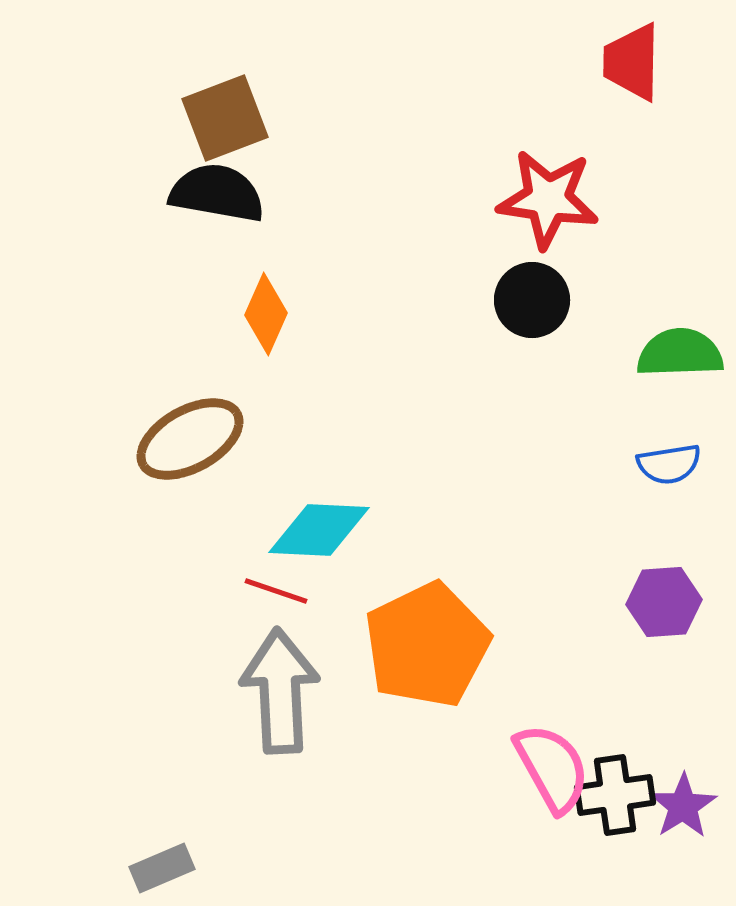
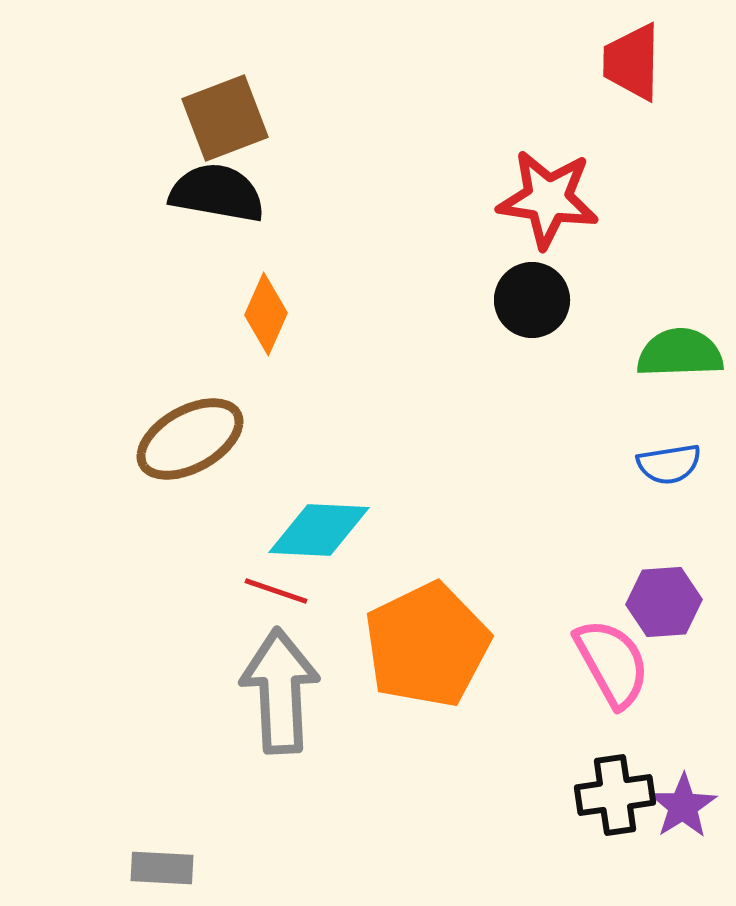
pink semicircle: moved 60 px right, 105 px up
gray rectangle: rotated 26 degrees clockwise
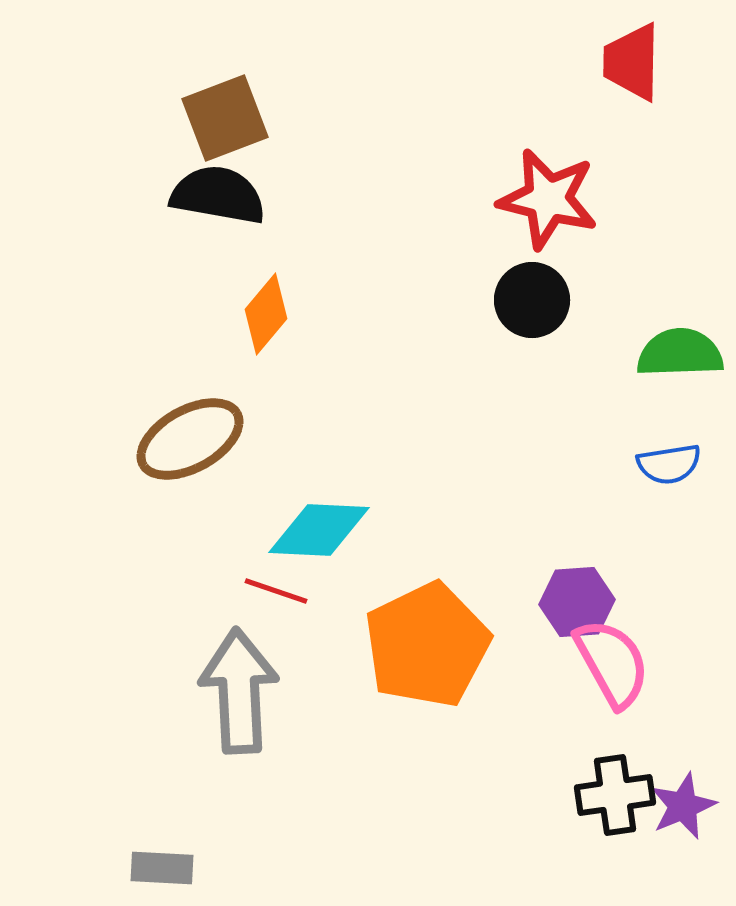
black semicircle: moved 1 px right, 2 px down
red star: rotated 6 degrees clockwise
orange diamond: rotated 16 degrees clockwise
purple hexagon: moved 87 px left
gray arrow: moved 41 px left
purple star: rotated 10 degrees clockwise
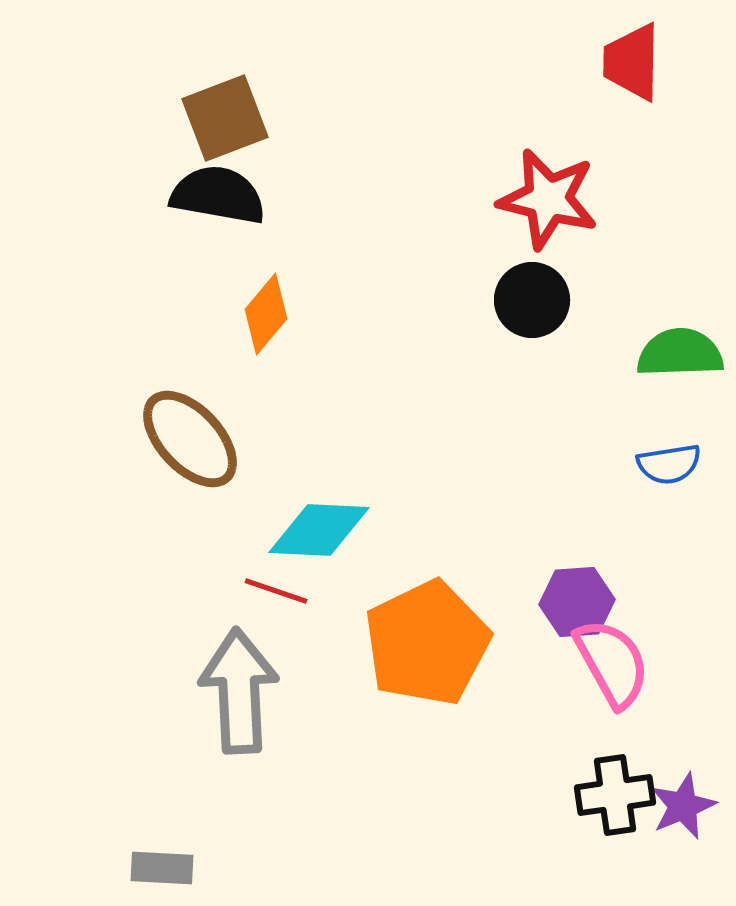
brown ellipse: rotated 76 degrees clockwise
orange pentagon: moved 2 px up
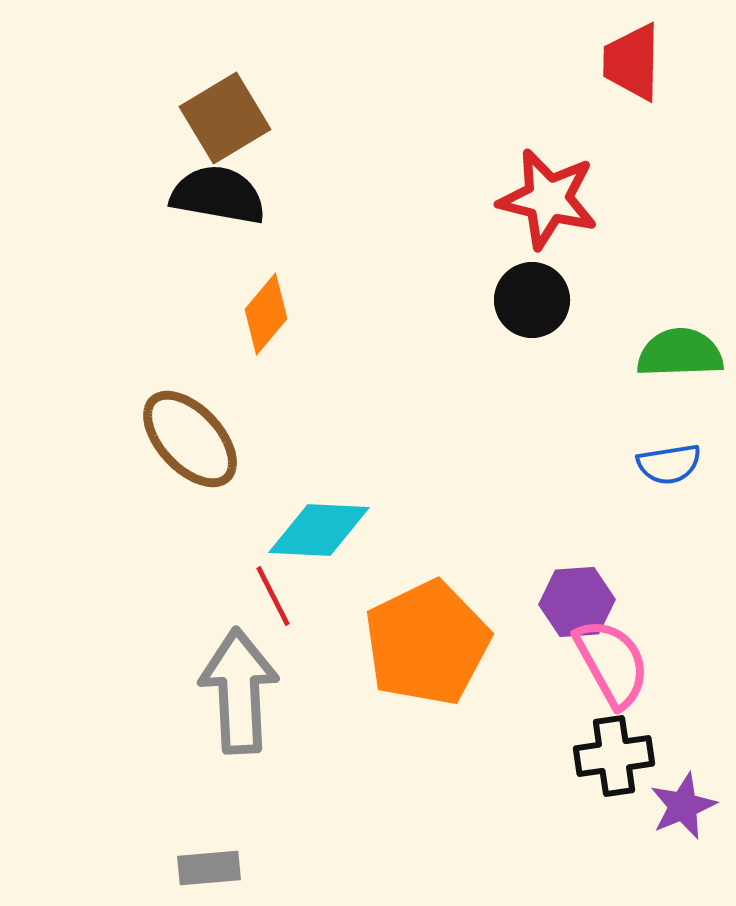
brown square: rotated 10 degrees counterclockwise
red line: moved 3 px left, 5 px down; rotated 44 degrees clockwise
black cross: moved 1 px left, 39 px up
gray rectangle: moved 47 px right; rotated 8 degrees counterclockwise
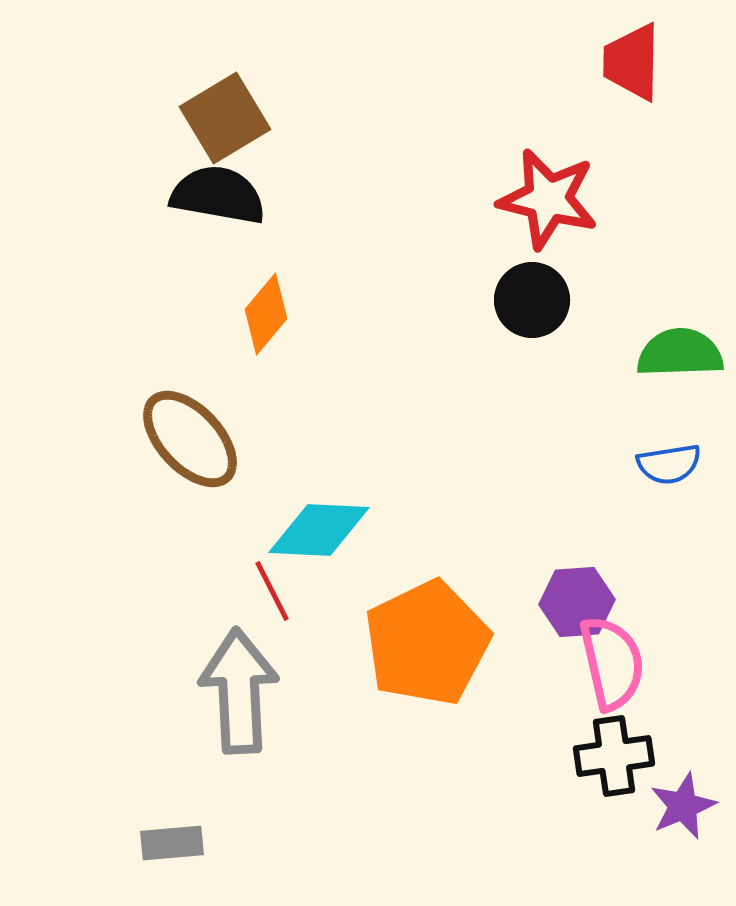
red line: moved 1 px left, 5 px up
pink semicircle: rotated 16 degrees clockwise
gray rectangle: moved 37 px left, 25 px up
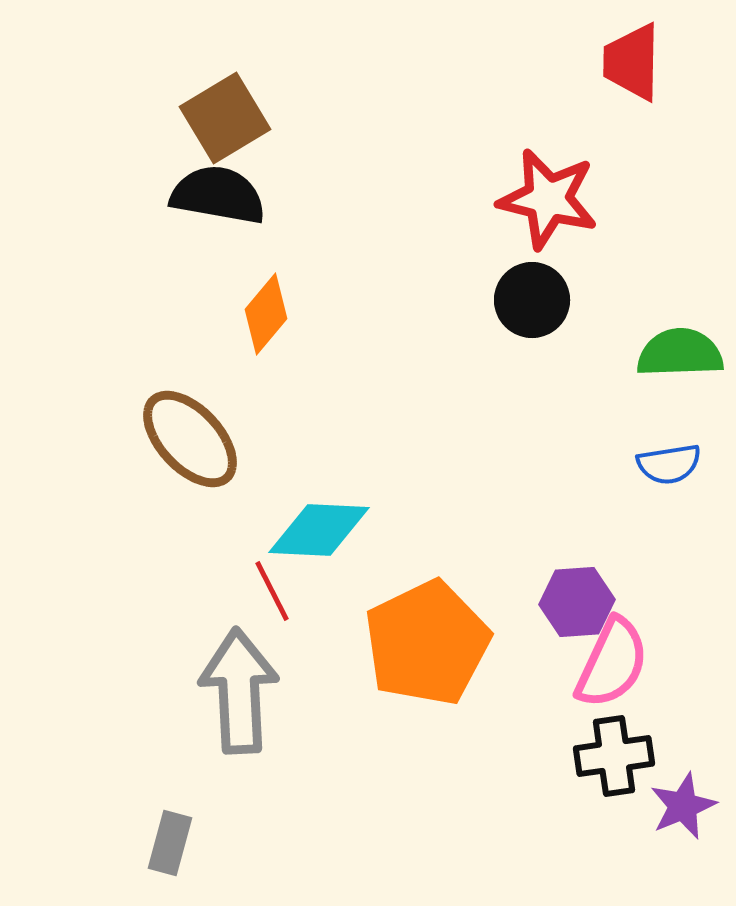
pink semicircle: rotated 38 degrees clockwise
gray rectangle: moved 2 px left; rotated 70 degrees counterclockwise
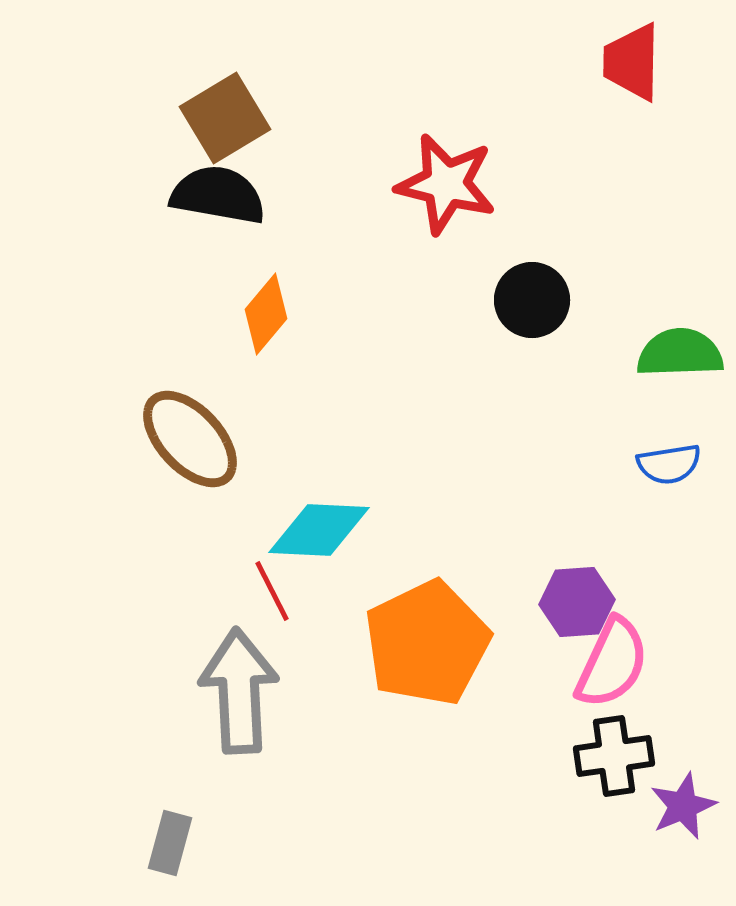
red star: moved 102 px left, 15 px up
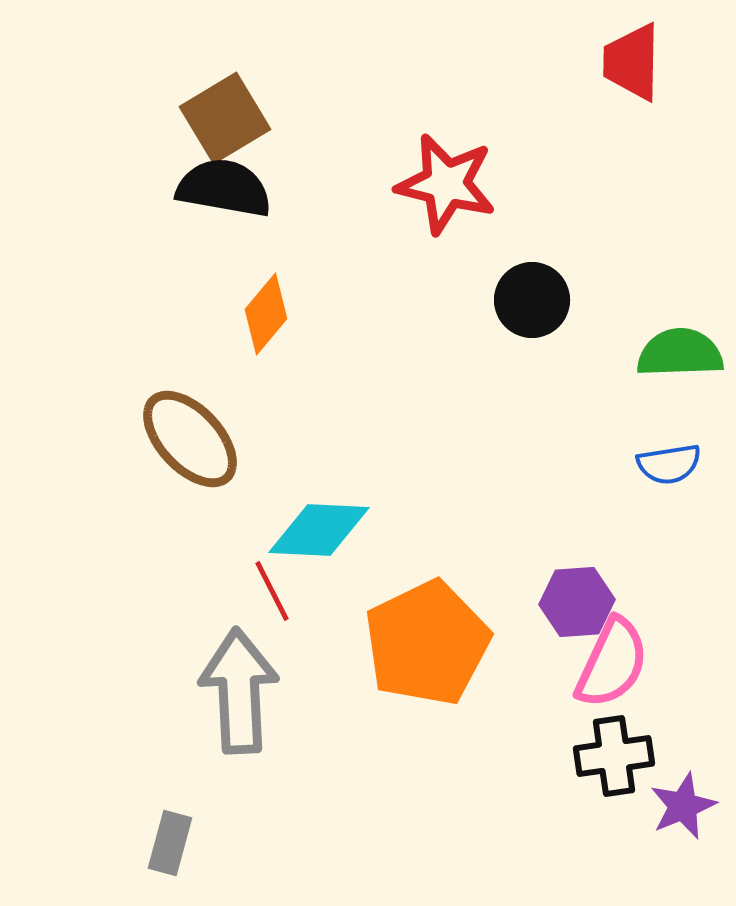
black semicircle: moved 6 px right, 7 px up
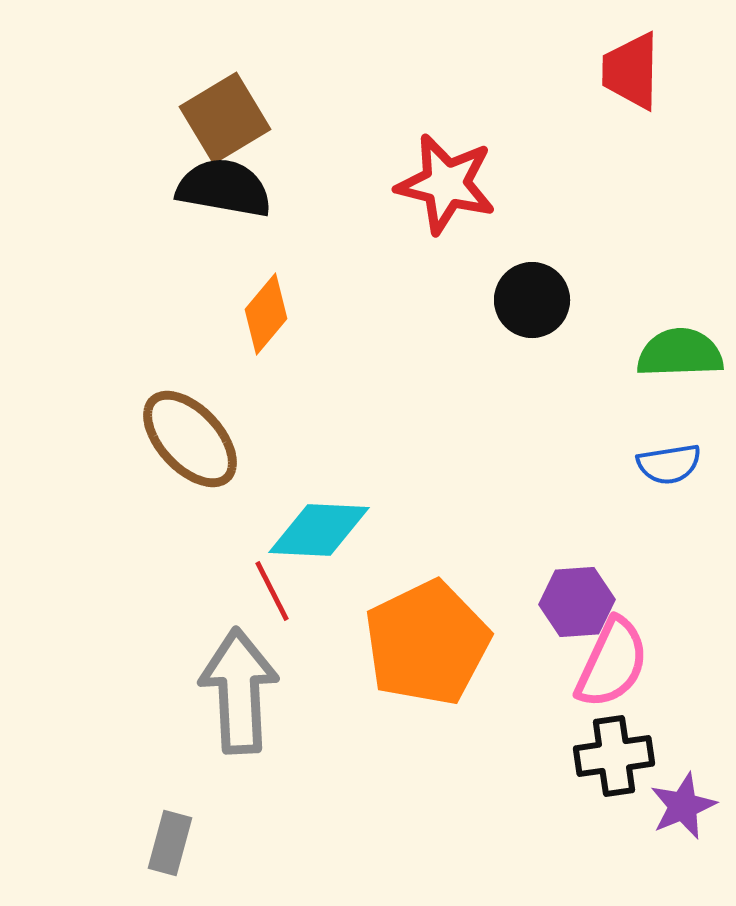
red trapezoid: moved 1 px left, 9 px down
